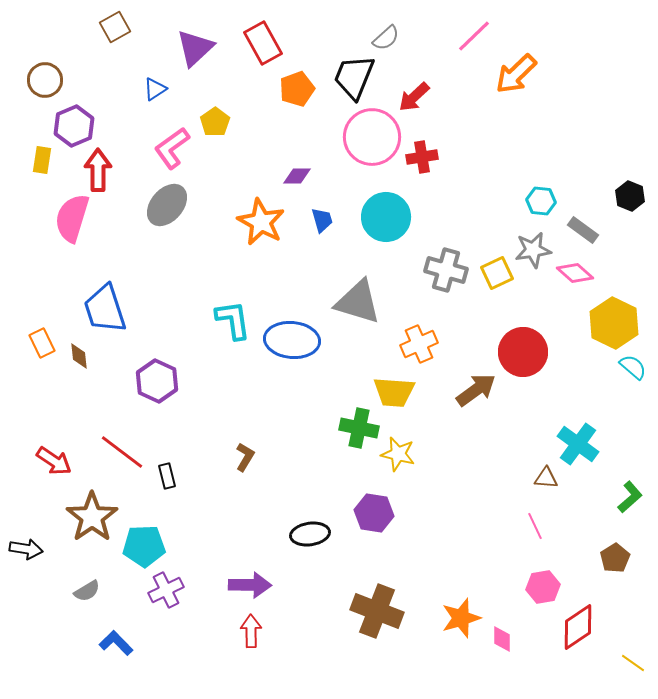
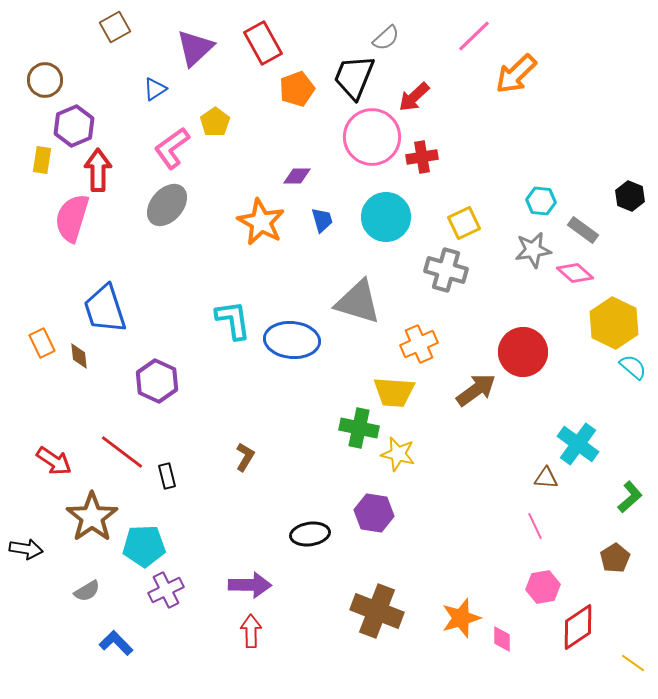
yellow square at (497, 273): moved 33 px left, 50 px up
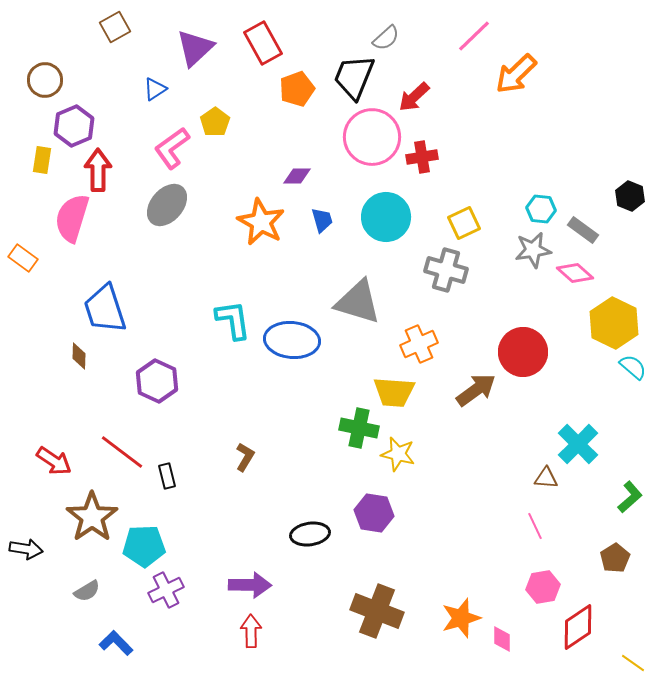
cyan hexagon at (541, 201): moved 8 px down
orange rectangle at (42, 343): moved 19 px left, 85 px up; rotated 28 degrees counterclockwise
brown diamond at (79, 356): rotated 8 degrees clockwise
cyan cross at (578, 444): rotated 9 degrees clockwise
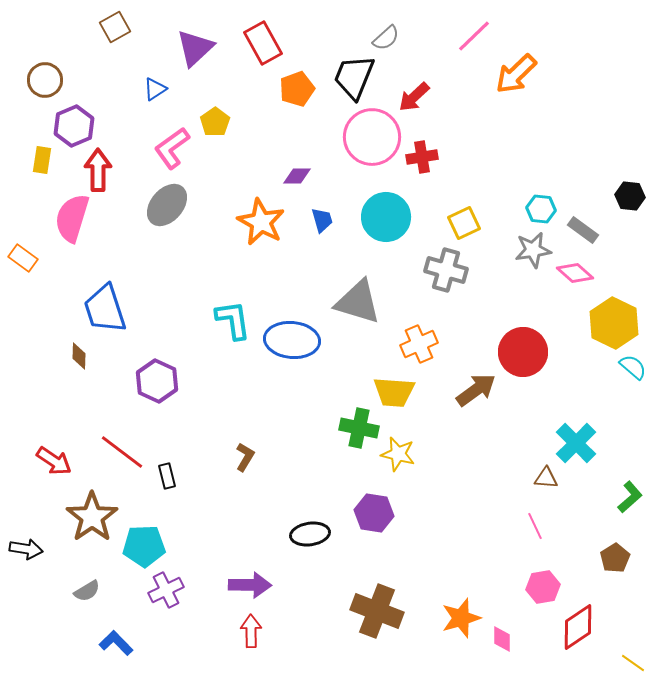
black hexagon at (630, 196): rotated 16 degrees counterclockwise
cyan cross at (578, 444): moved 2 px left, 1 px up
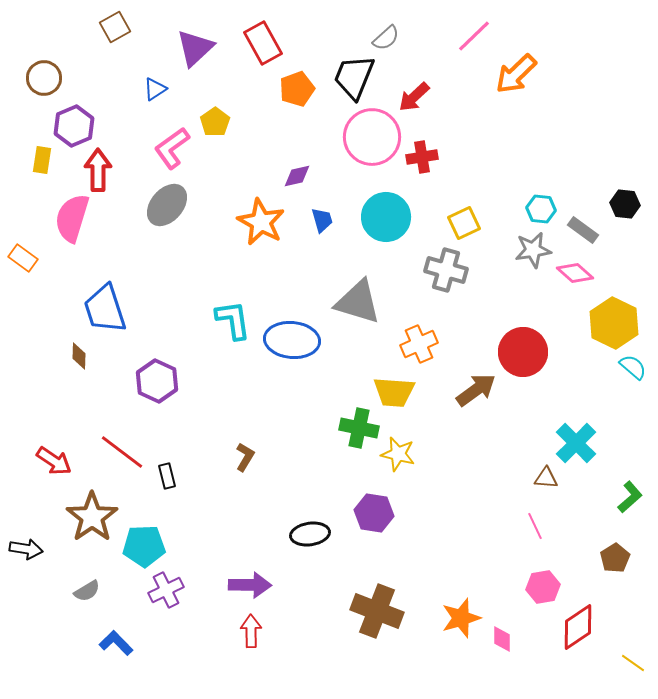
brown circle at (45, 80): moved 1 px left, 2 px up
purple diamond at (297, 176): rotated 12 degrees counterclockwise
black hexagon at (630, 196): moved 5 px left, 8 px down
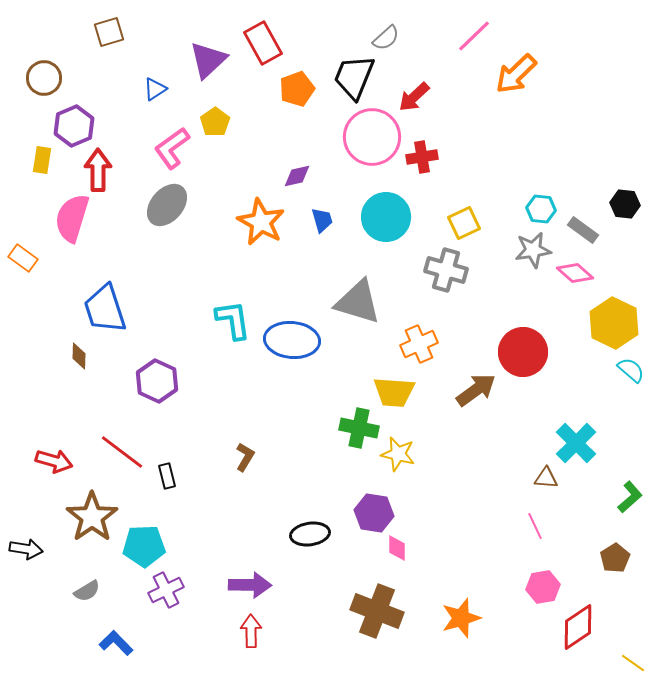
brown square at (115, 27): moved 6 px left, 5 px down; rotated 12 degrees clockwise
purple triangle at (195, 48): moved 13 px right, 12 px down
cyan semicircle at (633, 367): moved 2 px left, 3 px down
red arrow at (54, 461): rotated 18 degrees counterclockwise
pink diamond at (502, 639): moved 105 px left, 91 px up
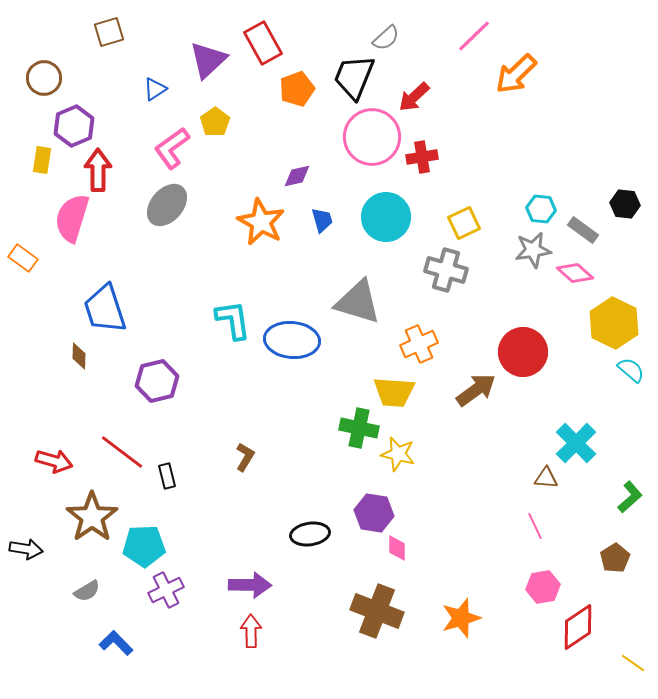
purple hexagon at (157, 381): rotated 21 degrees clockwise
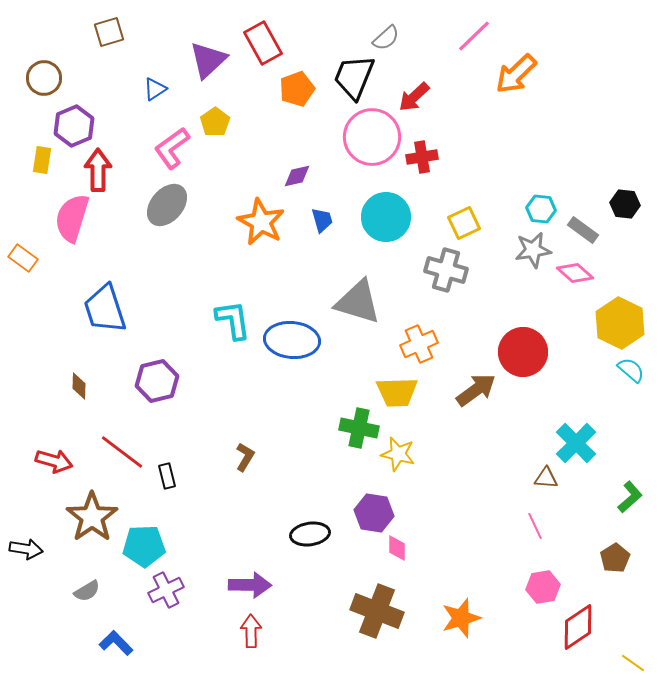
yellow hexagon at (614, 323): moved 6 px right
brown diamond at (79, 356): moved 30 px down
yellow trapezoid at (394, 392): moved 3 px right; rotated 6 degrees counterclockwise
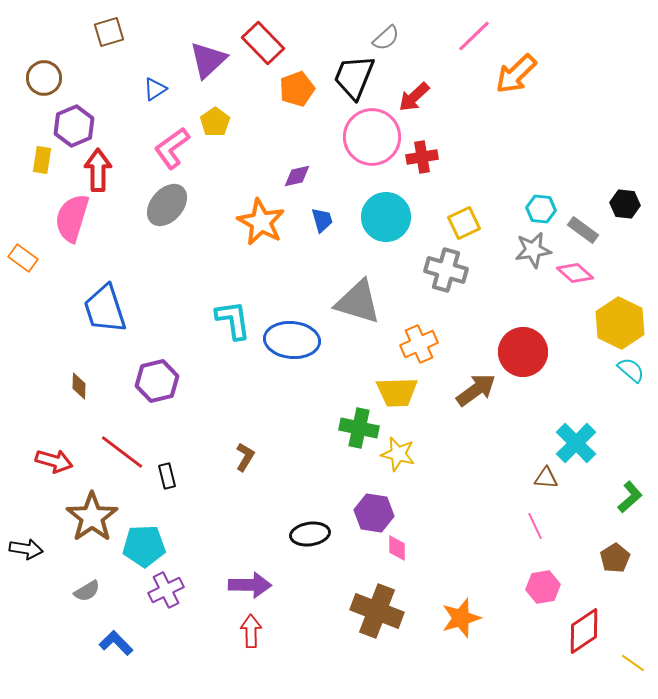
red rectangle at (263, 43): rotated 15 degrees counterclockwise
red diamond at (578, 627): moved 6 px right, 4 px down
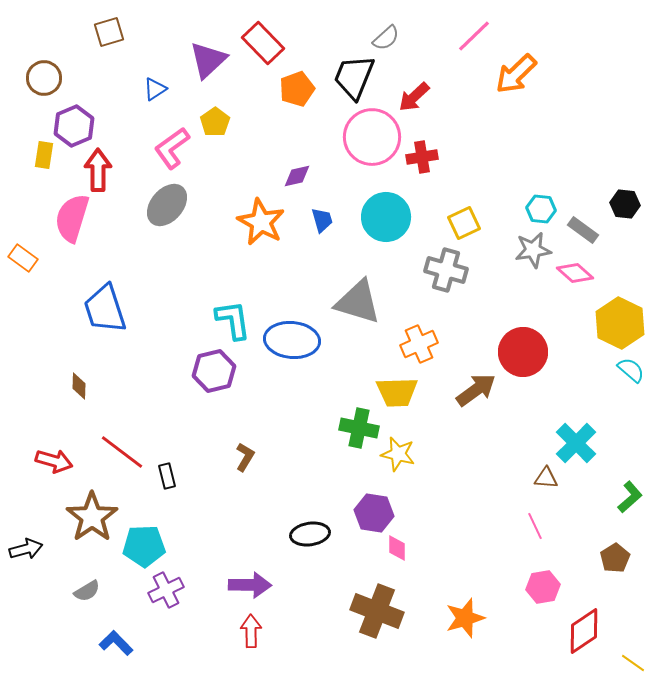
yellow rectangle at (42, 160): moved 2 px right, 5 px up
purple hexagon at (157, 381): moved 57 px right, 10 px up
black arrow at (26, 549): rotated 24 degrees counterclockwise
orange star at (461, 618): moved 4 px right
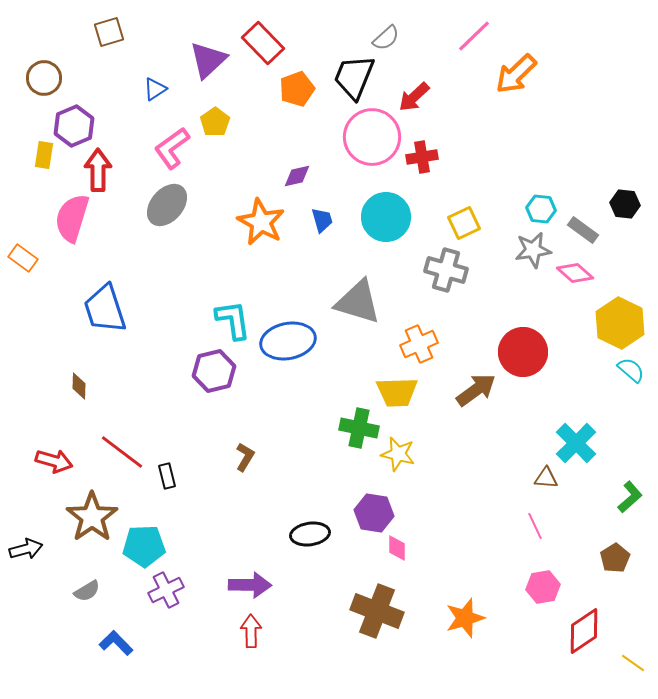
blue ellipse at (292, 340): moved 4 px left, 1 px down; rotated 16 degrees counterclockwise
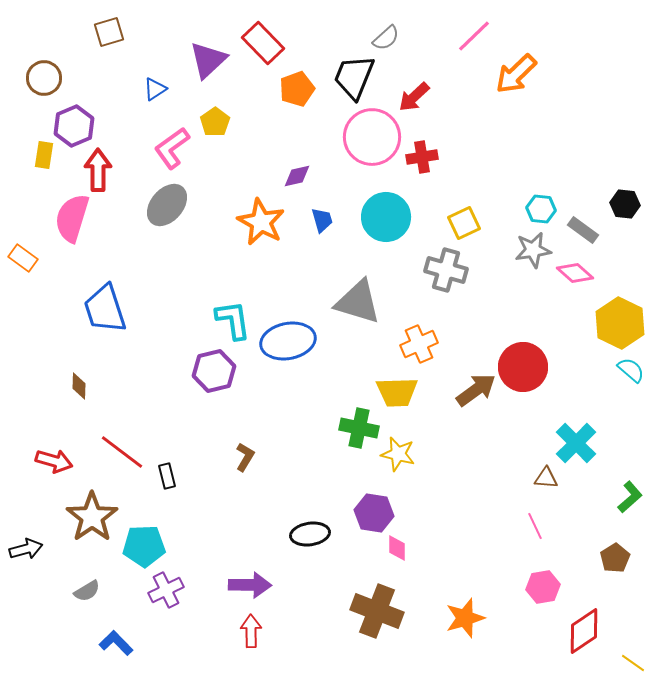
red circle at (523, 352): moved 15 px down
